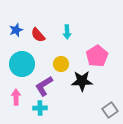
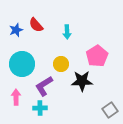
red semicircle: moved 2 px left, 10 px up
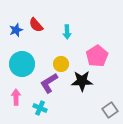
purple L-shape: moved 5 px right, 3 px up
cyan cross: rotated 24 degrees clockwise
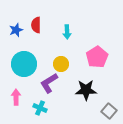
red semicircle: rotated 42 degrees clockwise
pink pentagon: moved 1 px down
cyan circle: moved 2 px right
black star: moved 4 px right, 9 px down
gray square: moved 1 px left, 1 px down; rotated 14 degrees counterclockwise
